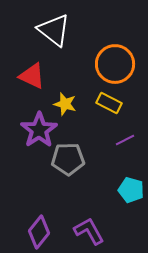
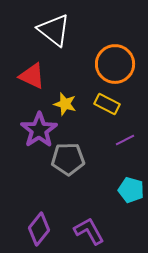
yellow rectangle: moved 2 px left, 1 px down
purple diamond: moved 3 px up
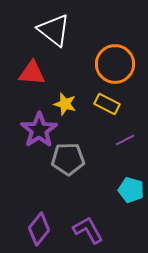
red triangle: moved 3 px up; rotated 20 degrees counterclockwise
purple L-shape: moved 1 px left, 1 px up
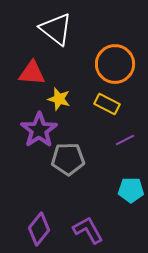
white triangle: moved 2 px right, 1 px up
yellow star: moved 6 px left, 5 px up
cyan pentagon: rotated 15 degrees counterclockwise
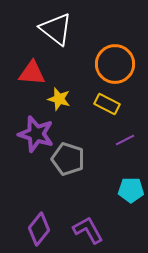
purple star: moved 3 px left, 4 px down; rotated 21 degrees counterclockwise
gray pentagon: rotated 20 degrees clockwise
